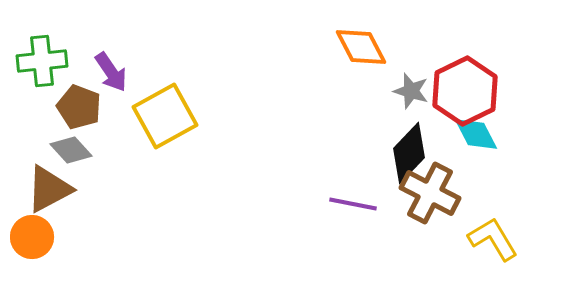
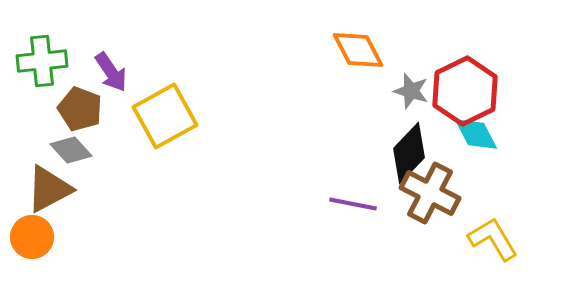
orange diamond: moved 3 px left, 3 px down
brown pentagon: moved 1 px right, 2 px down
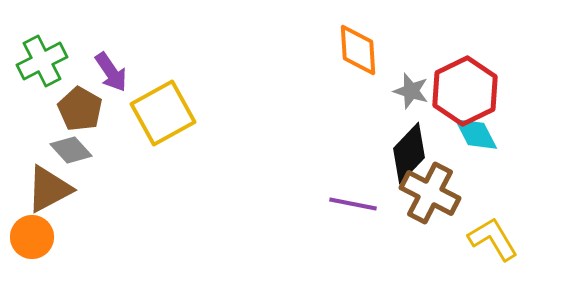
orange diamond: rotated 24 degrees clockwise
green cross: rotated 21 degrees counterclockwise
brown pentagon: rotated 9 degrees clockwise
yellow square: moved 2 px left, 3 px up
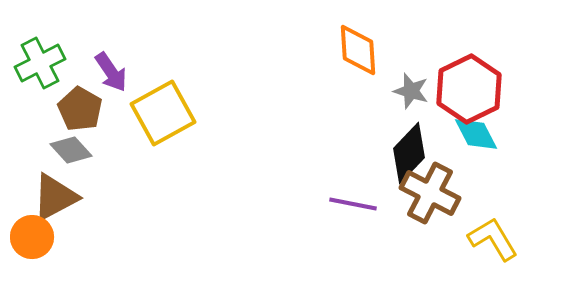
green cross: moved 2 px left, 2 px down
red hexagon: moved 4 px right, 2 px up
brown triangle: moved 6 px right, 8 px down
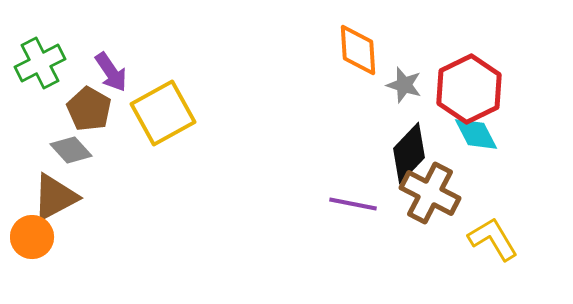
gray star: moved 7 px left, 6 px up
brown pentagon: moved 9 px right
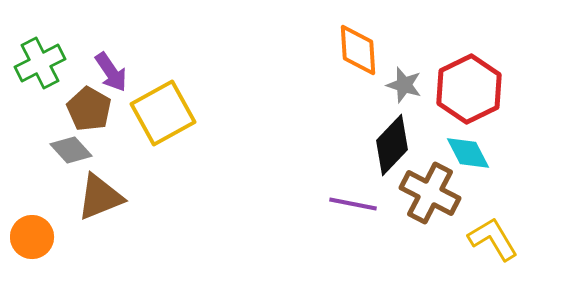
cyan diamond: moved 8 px left, 19 px down
black diamond: moved 17 px left, 8 px up
brown triangle: moved 45 px right; rotated 6 degrees clockwise
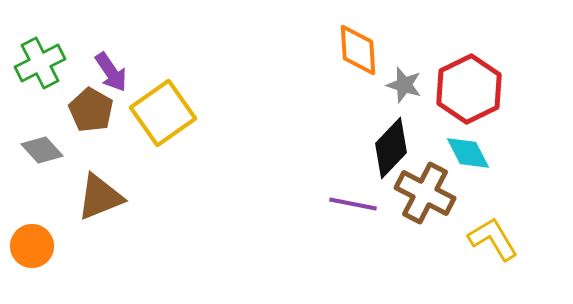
brown pentagon: moved 2 px right, 1 px down
yellow square: rotated 6 degrees counterclockwise
black diamond: moved 1 px left, 3 px down
gray diamond: moved 29 px left
brown cross: moved 5 px left
orange circle: moved 9 px down
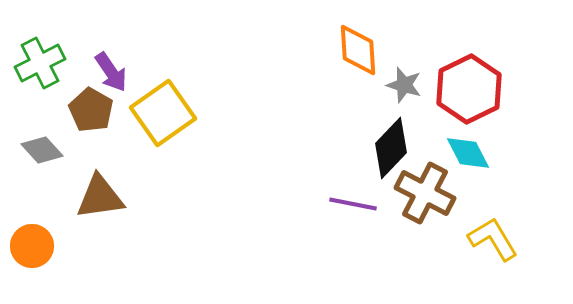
brown triangle: rotated 14 degrees clockwise
